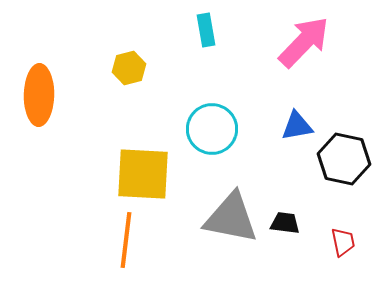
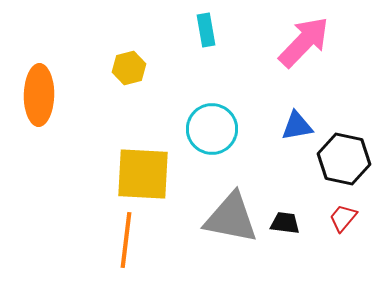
red trapezoid: moved 24 px up; rotated 128 degrees counterclockwise
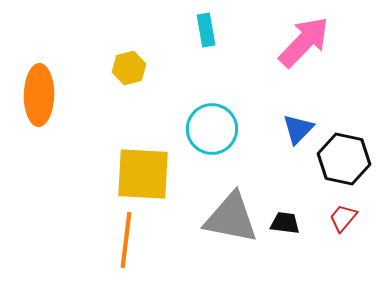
blue triangle: moved 1 px right, 3 px down; rotated 36 degrees counterclockwise
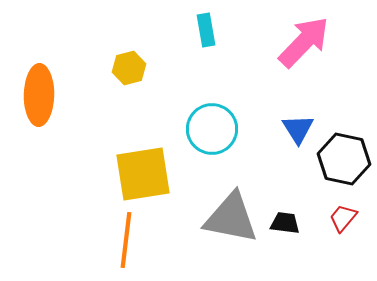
blue triangle: rotated 16 degrees counterclockwise
yellow square: rotated 12 degrees counterclockwise
